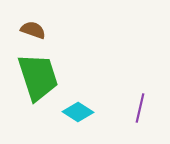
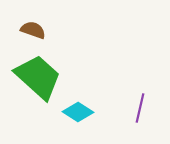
green trapezoid: rotated 30 degrees counterclockwise
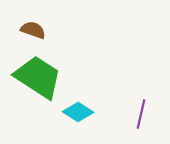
green trapezoid: rotated 9 degrees counterclockwise
purple line: moved 1 px right, 6 px down
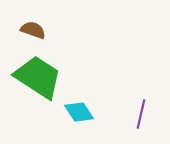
cyan diamond: moved 1 px right; rotated 24 degrees clockwise
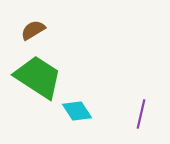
brown semicircle: rotated 50 degrees counterclockwise
cyan diamond: moved 2 px left, 1 px up
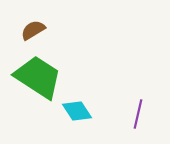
purple line: moved 3 px left
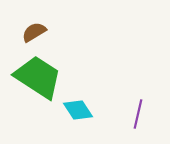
brown semicircle: moved 1 px right, 2 px down
cyan diamond: moved 1 px right, 1 px up
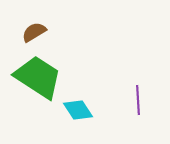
purple line: moved 14 px up; rotated 16 degrees counterclockwise
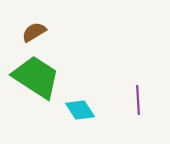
green trapezoid: moved 2 px left
cyan diamond: moved 2 px right
